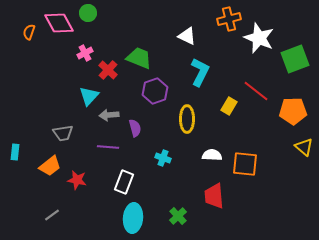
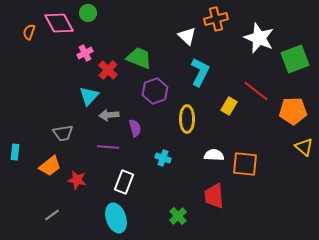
orange cross: moved 13 px left
white triangle: rotated 18 degrees clockwise
white semicircle: moved 2 px right
cyan ellipse: moved 17 px left; rotated 24 degrees counterclockwise
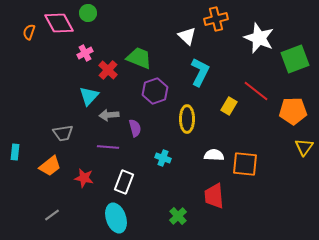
yellow triangle: rotated 24 degrees clockwise
red star: moved 7 px right, 2 px up
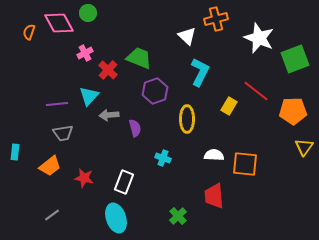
purple line: moved 51 px left, 43 px up; rotated 10 degrees counterclockwise
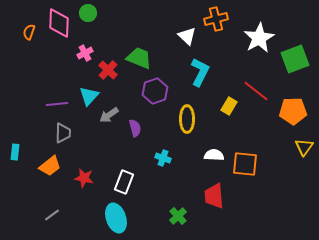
pink diamond: rotated 32 degrees clockwise
white star: rotated 20 degrees clockwise
gray arrow: rotated 30 degrees counterclockwise
gray trapezoid: rotated 80 degrees counterclockwise
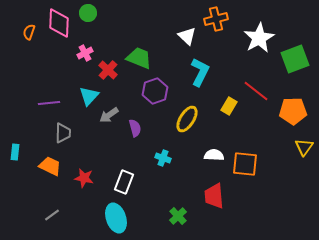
purple line: moved 8 px left, 1 px up
yellow ellipse: rotated 32 degrees clockwise
orange trapezoid: rotated 115 degrees counterclockwise
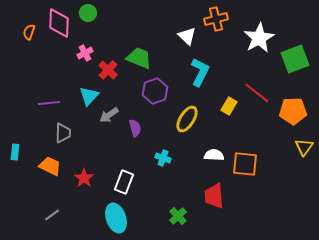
red line: moved 1 px right, 2 px down
red star: rotated 24 degrees clockwise
